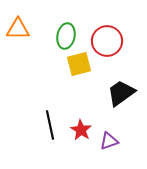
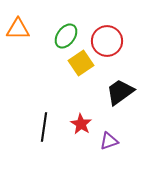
green ellipse: rotated 25 degrees clockwise
yellow square: moved 2 px right, 1 px up; rotated 20 degrees counterclockwise
black trapezoid: moved 1 px left, 1 px up
black line: moved 6 px left, 2 px down; rotated 20 degrees clockwise
red star: moved 6 px up
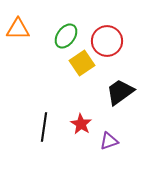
yellow square: moved 1 px right
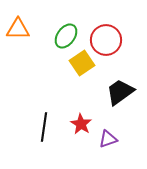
red circle: moved 1 px left, 1 px up
purple triangle: moved 1 px left, 2 px up
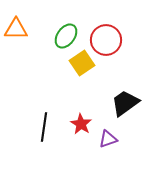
orange triangle: moved 2 px left
black trapezoid: moved 5 px right, 11 px down
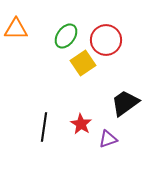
yellow square: moved 1 px right
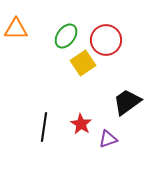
black trapezoid: moved 2 px right, 1 px up
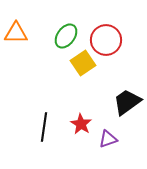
orange triangle: moved 4 px down
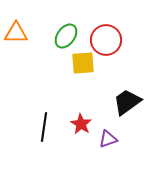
yellow square: rotated 30 degrees clockwise
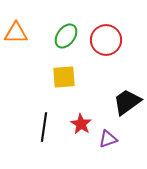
yellow square: moved 19 px left, 14 px down
